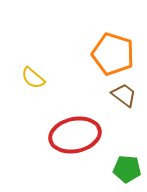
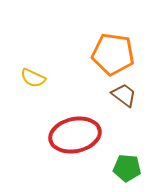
orange pentagon: rotated 9 degrees counterclockwise
yellow semicircle: rotated 15 degrees counterclockwise
green pentagon: moved 1 px up
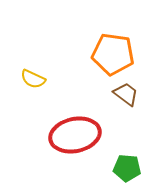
yellow semicircle: moved 1 px down
brown trapezoid: moved 2 px right, 1 px up
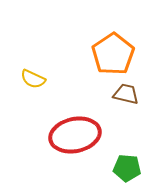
orange pentagon: rotated 30 degrees clockwise
brown trapezoid: rotated 24 degrees counterclockwise
